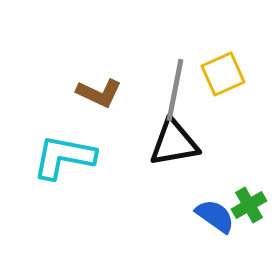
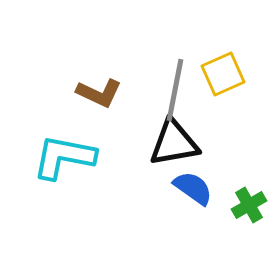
blue semicircle: moved 22 px left, 28 px up
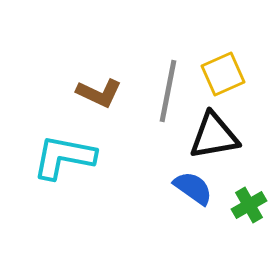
gray line: moved 7 px left, 1 px down
black triangle: moved 40 px right, 7 px up
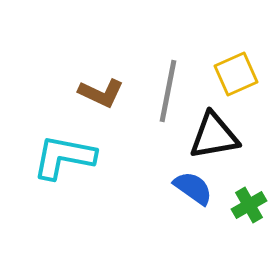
yellow square: moved 13 px right
brown L-shape: moved 2 px right
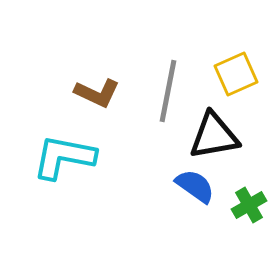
brown L-shape: moved 4 px left
blue semicircle: moved 2 px right, 2 px up
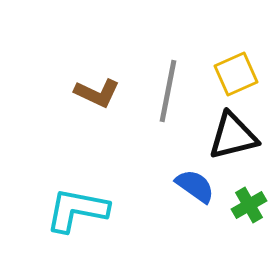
black triangle: moved 19 px right; rotated 4 degrees counterclockwise
cyan L-shape: moved 13 px right, 53 px down
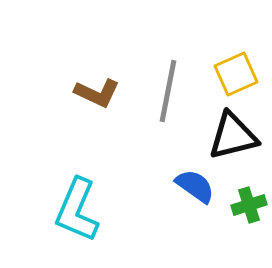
green cross: rotated 12 degrees clockwise
cyan L-shape: rotated 78 degrees counterclockwise
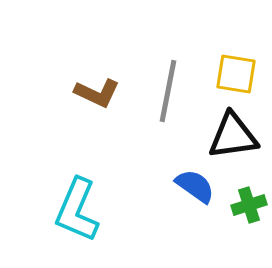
yellow square: rotated 33 degrees clockwise
black triangle: rotated 6 degrees clockwise
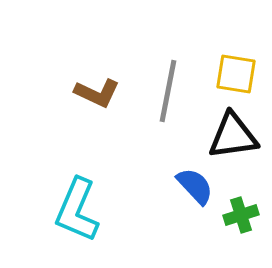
blue semicircle: rotated 12 degrees clockwise
green cross: moved 8 px left, 10 px down
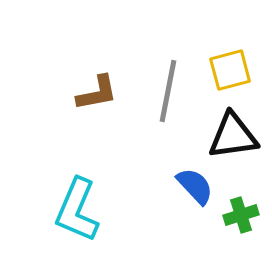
yellow square: moved 6 px left, 4 px up; rotated 24 degrees counterclockwise
brown L-shape: rotated 36 degrees counterclockwise
